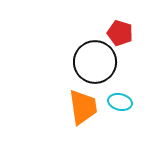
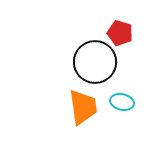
cyan ellipse: moved 2 px right
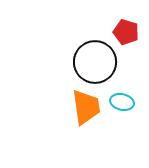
red pentagon: moved 6 px right, 1 px up
orange trapezoid: moved 3 px right
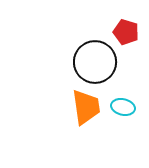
cyan ellipse: moved 1 px right, 5 px down
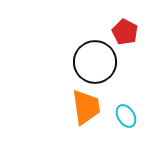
red pentagon: moved 1 px left; rotated 10 degrees clockwise
cyan ellipse: moved 3 px right, 9 px down; rotated 45 degrees clockwise
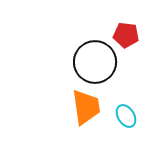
red pentagon: moved 1 px right, 3 px down; rotated 20 degrees counterclockwise
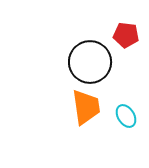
black circle: moved 5 px left
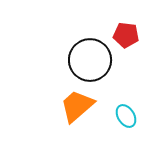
black circle: moved 2 px up
orange trapezoid: moved 9 px left, 1 px up; rotated 123 degrees counterclockwise
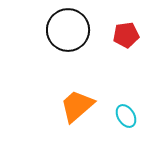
red pentagon: rotated 15 degrees counterclockwise
black circle: moved 22 px left, 30 px up
